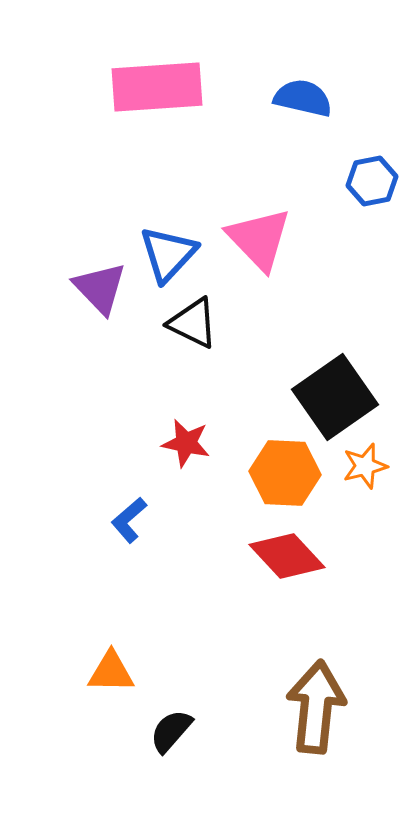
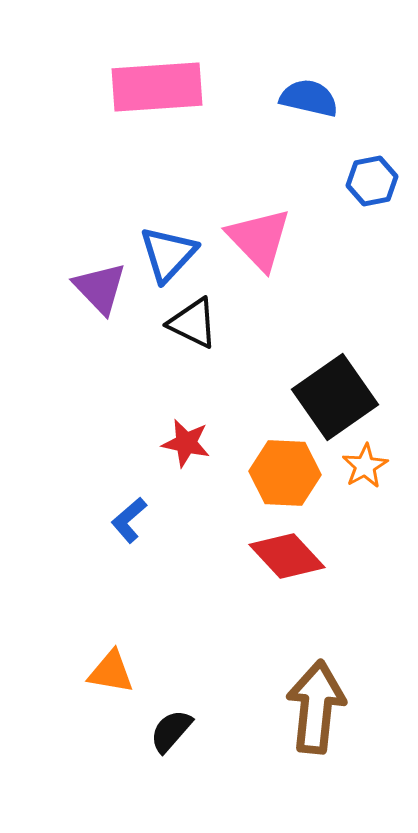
blue semicircle: moved 6 px right
orange star: rotated 15 degrees counterclockwise
orange triangle: rotated 9 degrees clockwise
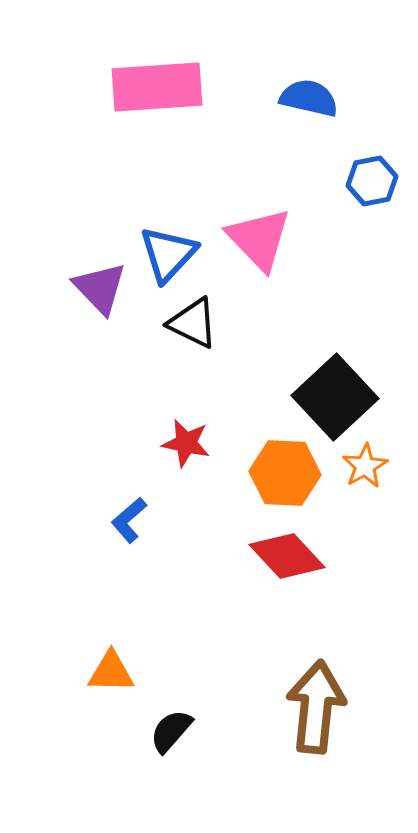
black square: rotated 8 degrees counterclockwise
orange triangle: rotated 9 degrees counterclockwise
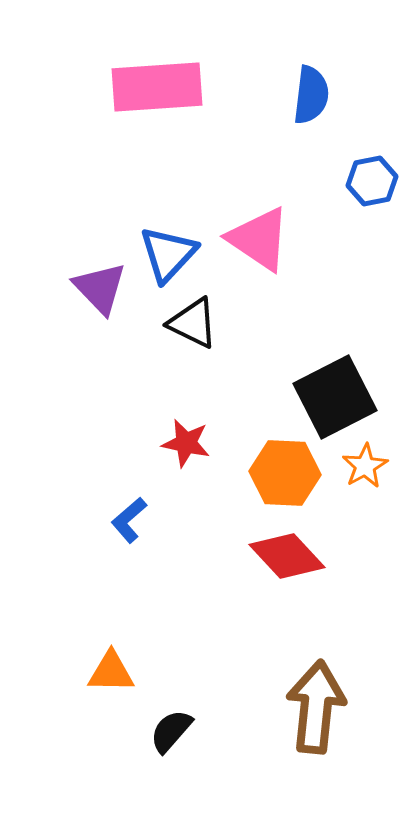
blue semicircle: moved 2 px right, 3 px up; rotated 84 degrees clockwise
pink triangle: rotated 12 degrees counterclockwise
black square: rotated 16 degrees clockwise
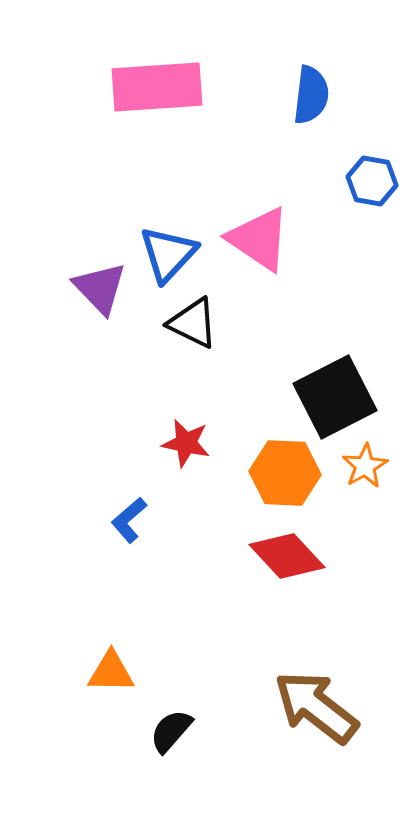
blue hexagon: rotated 21 degrees clockwise
brown arrow: rotated 58 degrees counterclockwise
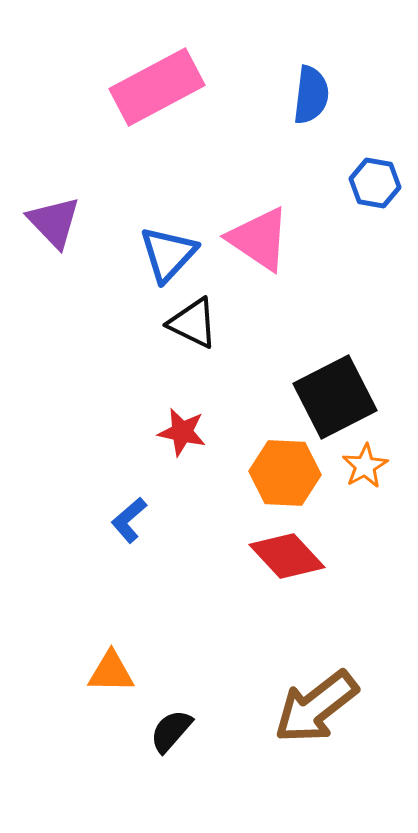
pink rectangle: rotated 24 degrees counterclockwise
blue hexagon: moved 3 px right, 2 px down
purple triangle: moved 46 px left, 66 px up
red star: moved 4 px left, 11 px up
brown arrow: rotated 76 degrees counterclockwise
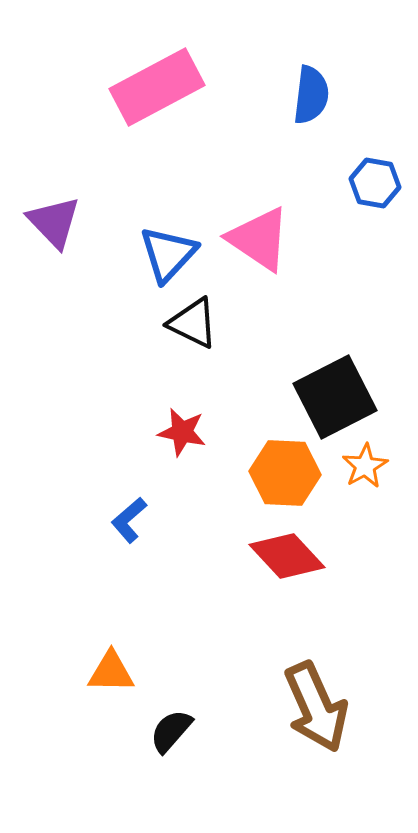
brown arrow: rotated 76 degrees counterclockwise
